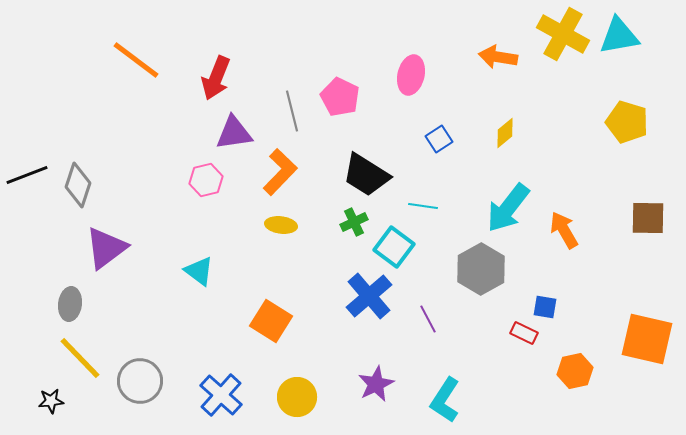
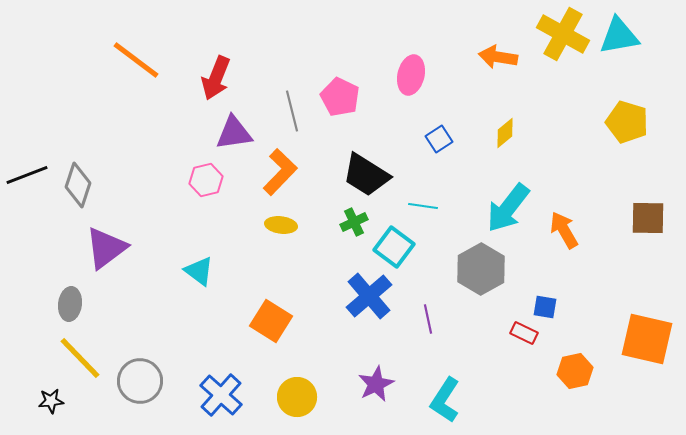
purple line at (428, 319): rotated 16 degrees clockwise
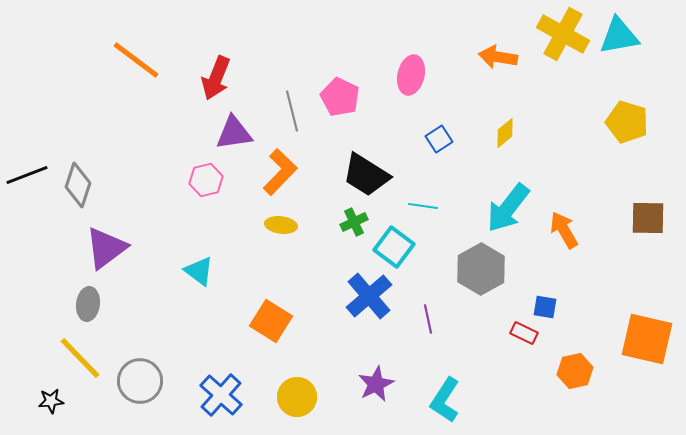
gray ellipse at (70, 304): moved 18 px right
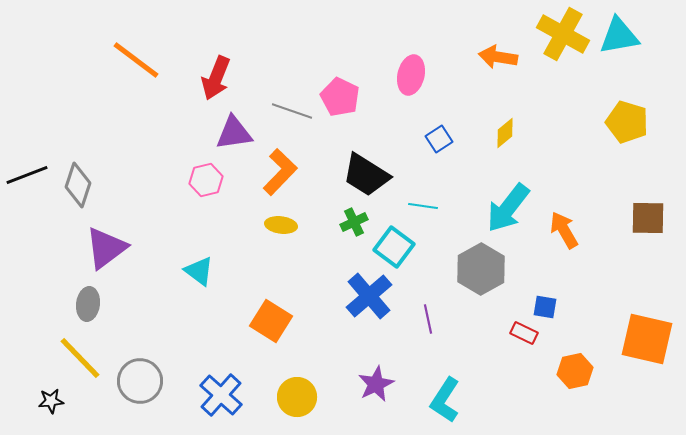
gray line at (292, 111): rotated 57 degrees counterclockwise
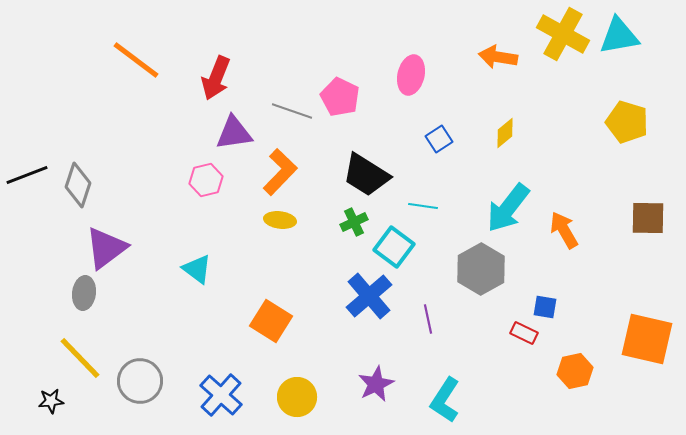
yellow ellipse at (281, 225): moved 1 px left, 5 px up
cyan triangle at (199, 271): moved 2 px left, 2 px up
gray ellipse at (88, 304): moved 4 px left, 11 px up
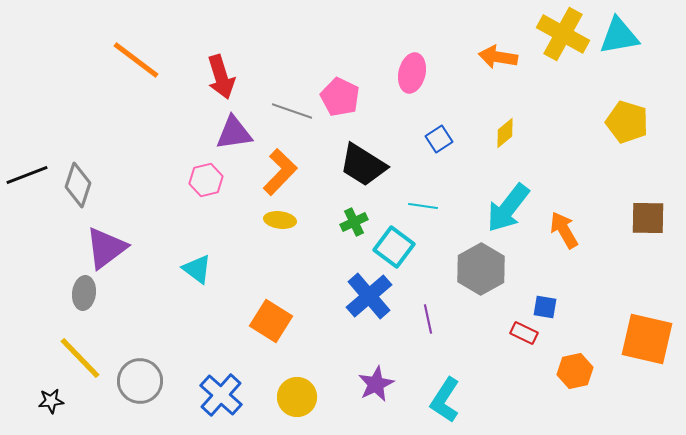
pink ellipse at (411, 75): moved 1 px right, 2 px up
red arrow at (216, 78): moved 5 px right, 1 px up; rotated 39 degrees counterclockwise
black trapezoid at (366, 175): moved 3 px left, 10 px up
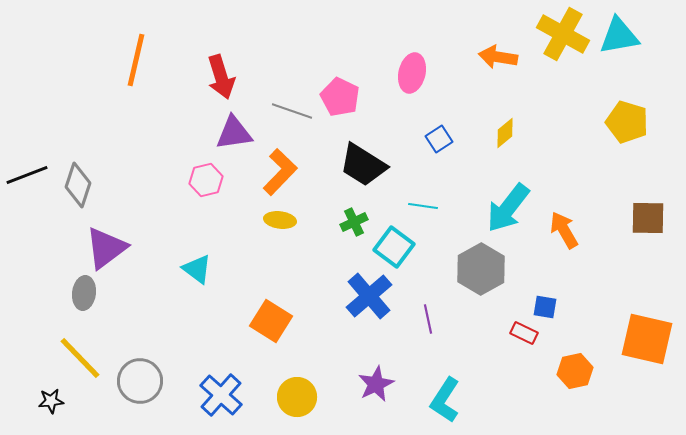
orange line at (136, 60): rotated 66 degrees clockwise
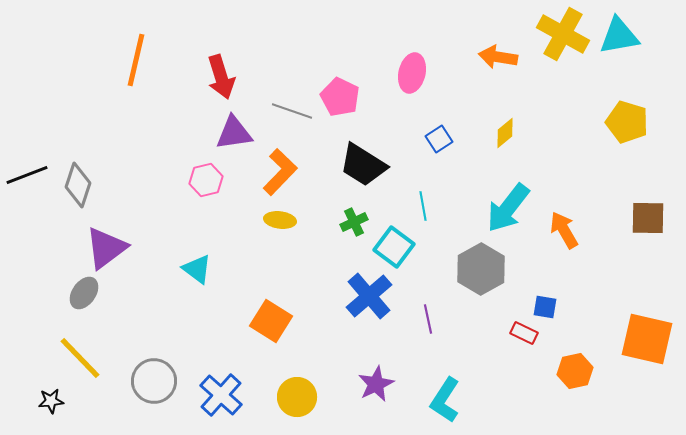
cyan line at (423, 206): rotated 72 degrees clockwise
gray ellipse at (84, 293): rotated 28 degrees clockwise
gray circle at (140, 381): moved 14 px right
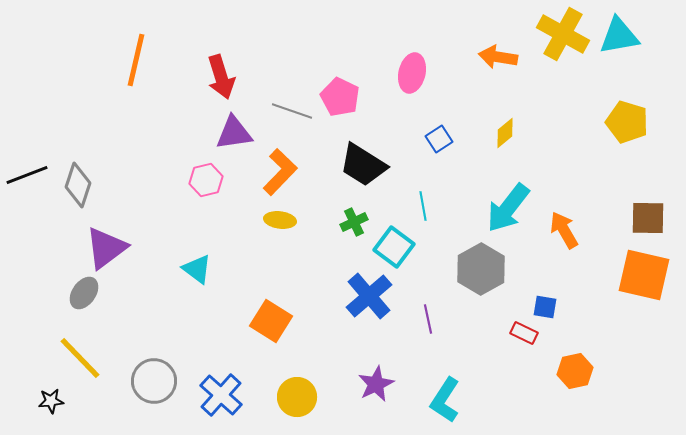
orange square at (647, 339): moved 3 px left, 64 px up
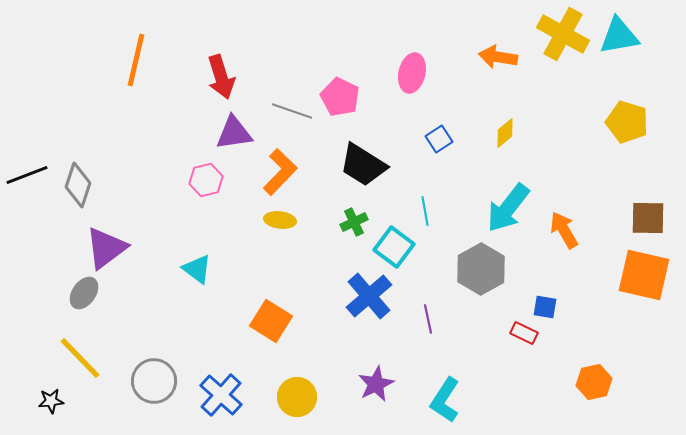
cyan line at (423, 206): moved 2 px right, 5 px down
orange hexagon at (575, 371): moved 19 px right, 11 px down
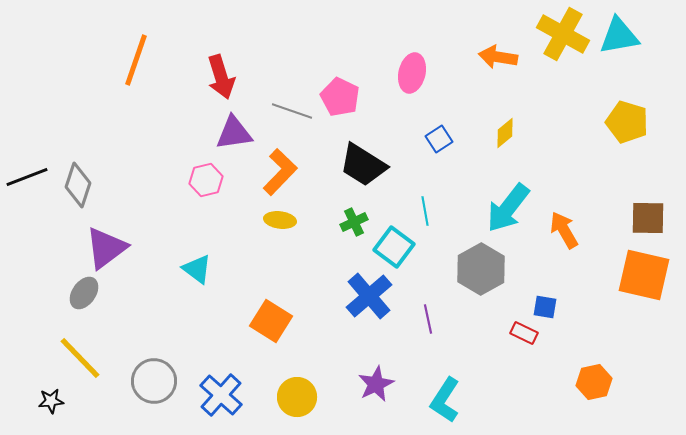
orange line at (136, 60): rotated 6 degrees clockwise
black line at (27, 175): moved 2 px down
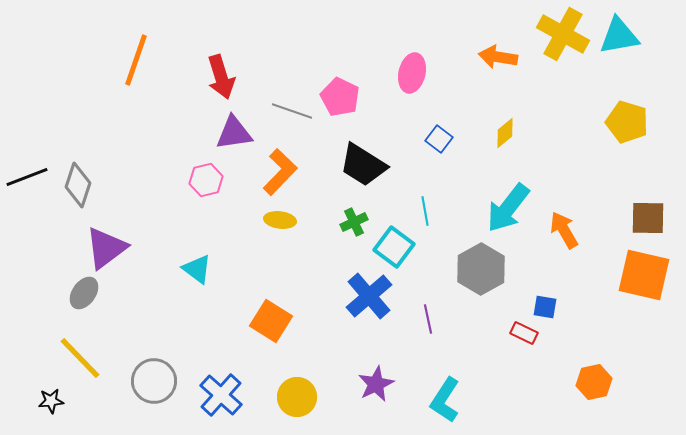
blue square at (439, 139): rotated 20 degrees counterclockwise
